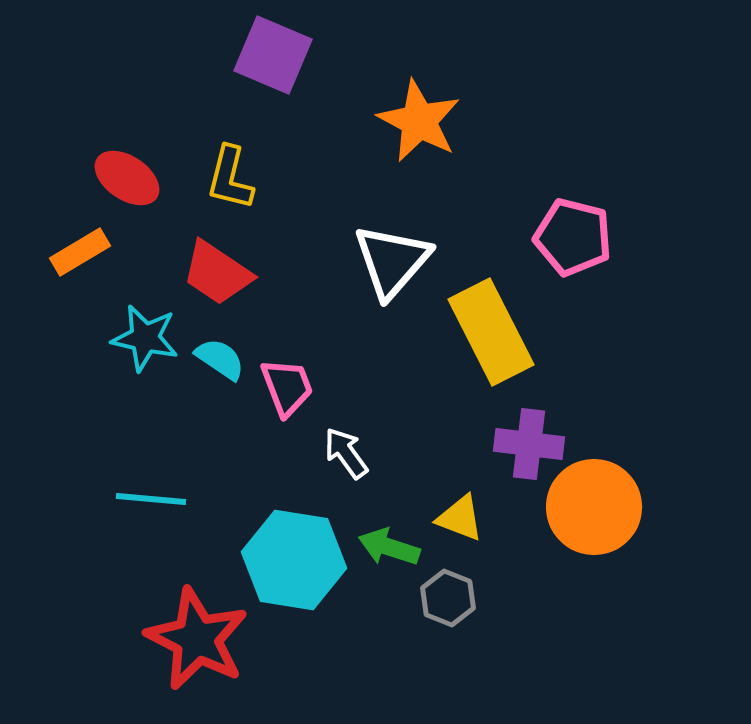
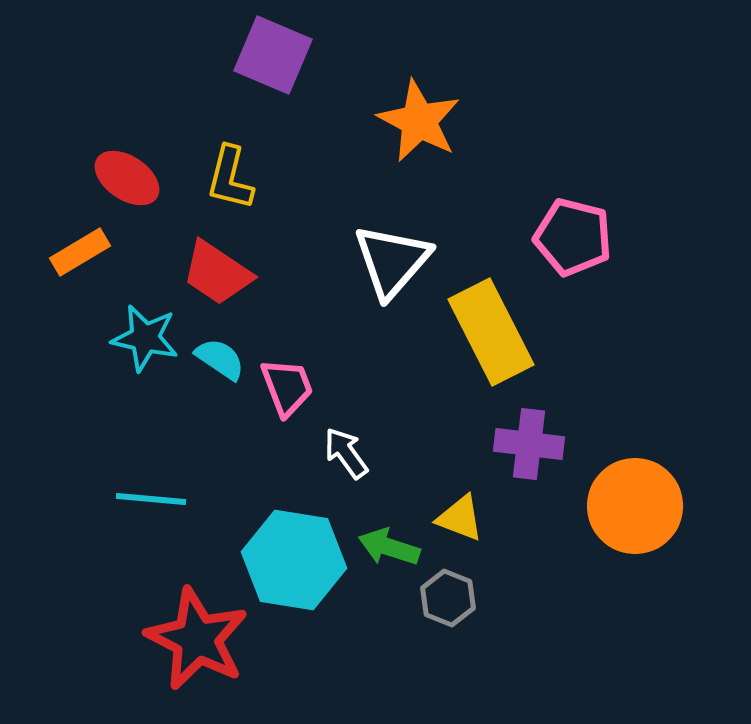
orange circle: moved 41 px right, 1 px up
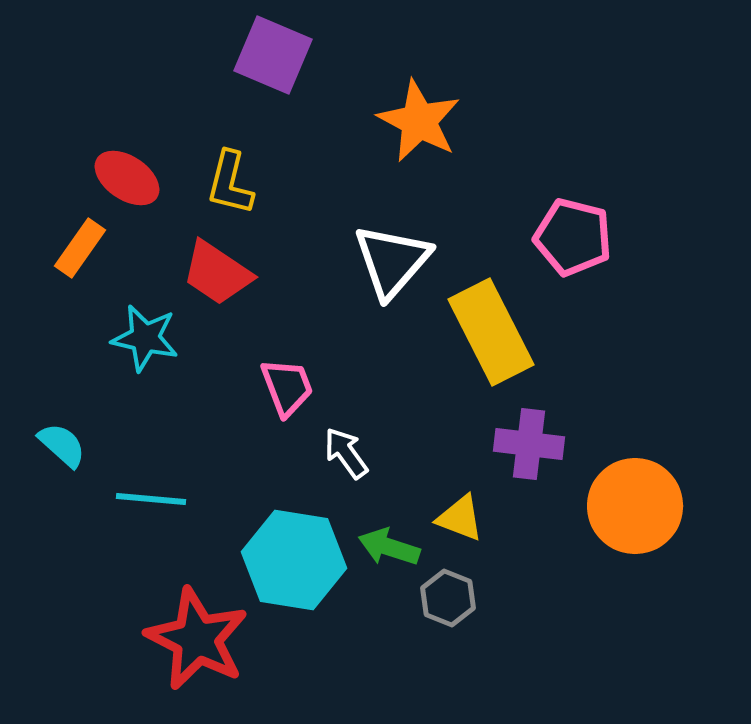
yellow L-shape: moved 5 px down
orange rectangle: moved 4 px up; rotated 24 degrees counterclockwise
cyan semicircle: moved 158 px left, 86 px down; rotated 8 degrees clockwise
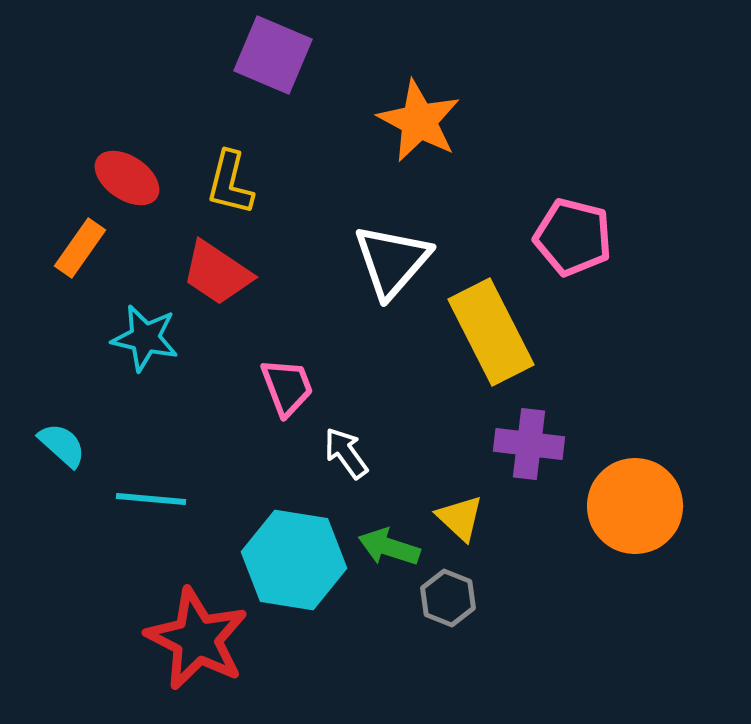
yellow triangle: rotated 22 degrees clockwise
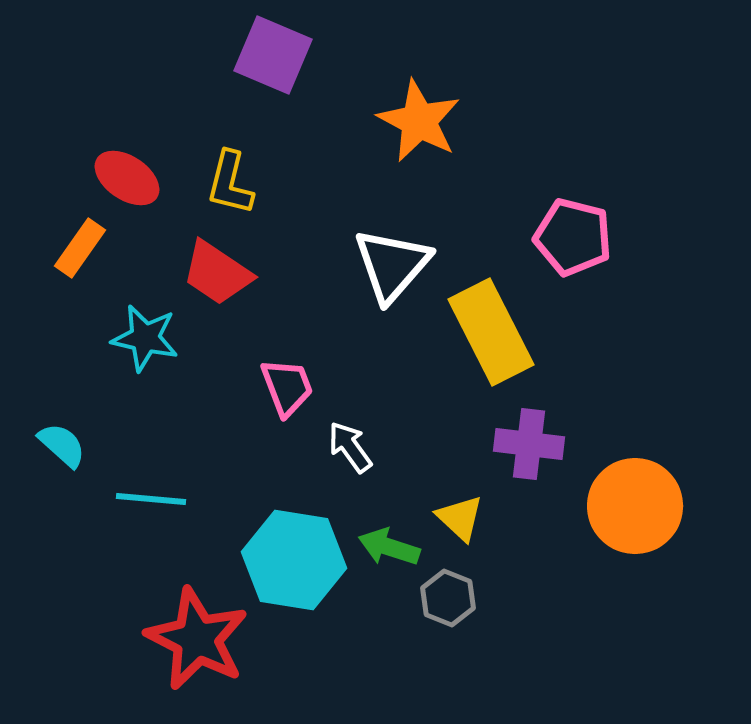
white triangle: moved 4 px down
white arrow: moved 4 px right, 6 px up
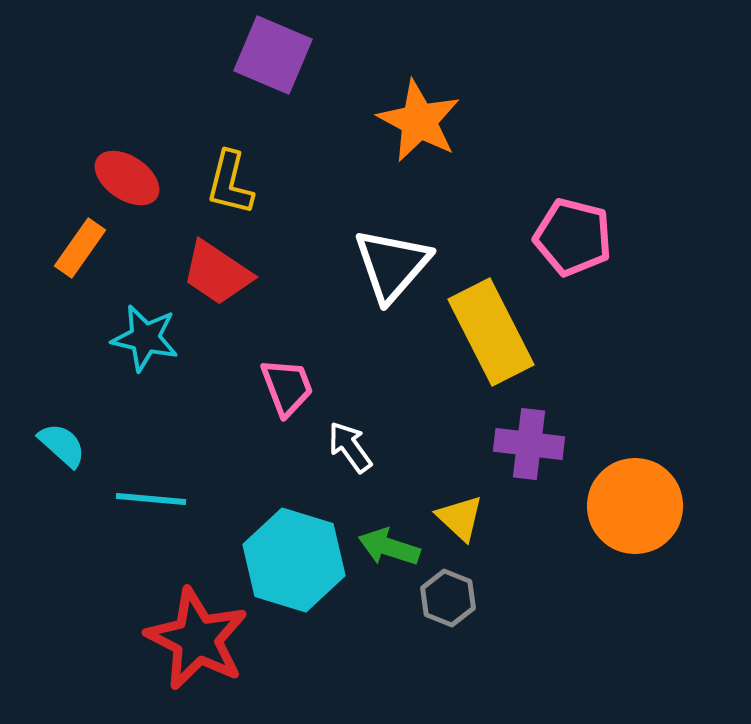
cyan hexagon: rotated 8 degrees clockwise
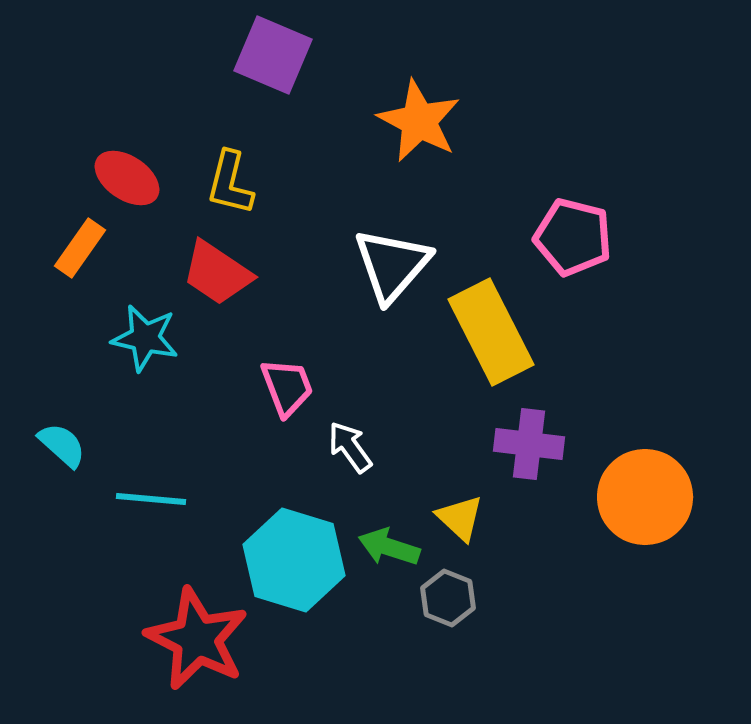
orange circle: moved 10 px right, 9 px up
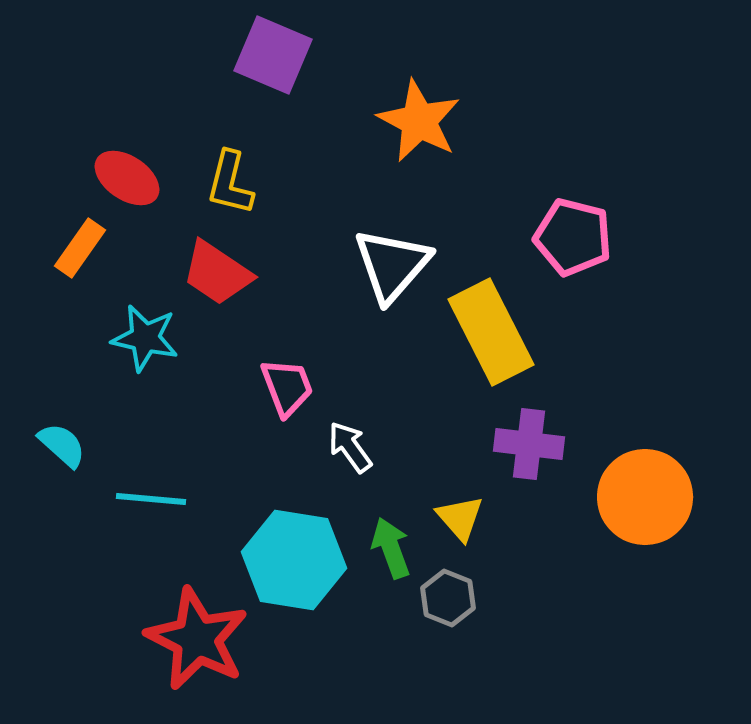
yellow triangle: rotated 6 degrees clockwise
green arrow: moved 2 px right, 1 px down; rotated 52 degrees clockwise
cyan hexagon: rotated 8 degrees counterclockwise
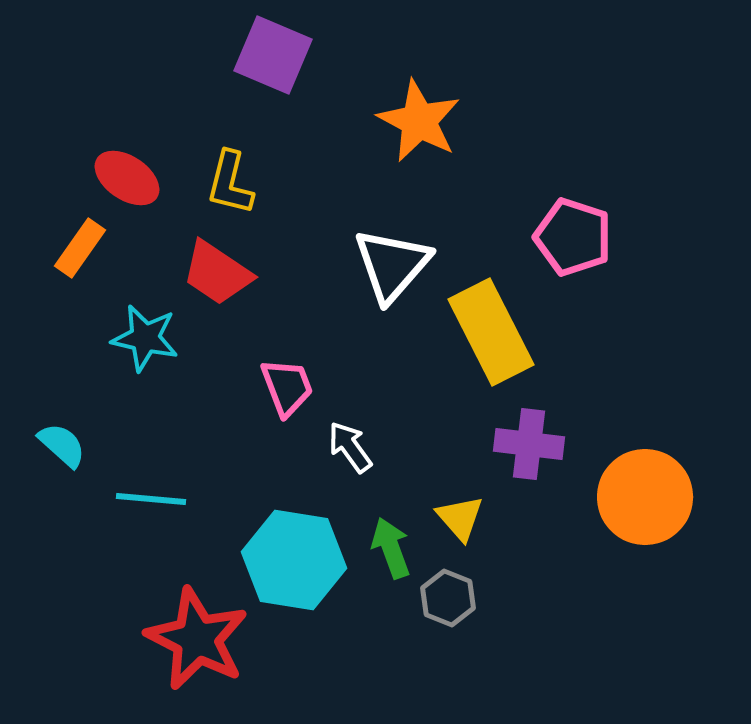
pink pentagon: rotated 4 degrees clockwise
